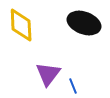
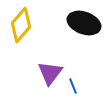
yellow diamond: rotated 44 degrees clockwise
purple triangle: moved 2 px right, 1 px up
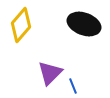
black ellipse: moved 1 px down
purple triangle: rotated 8 degrees clockwise
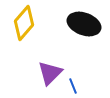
yellow diamond: moved 3 px right, 2 px up
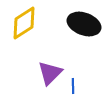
yellow diamond: rotated 16 degrees clockwise
blue line: rotated 21 degrees clockwise
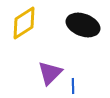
black ellipse: moved 1 px left, 1 px down
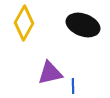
yellow diamond: rotated 28 degrees counterclockwise
purple triangle: rotated 32 degrees clockwise
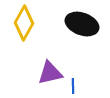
black ellipse: moved 1 px left, 1 px up
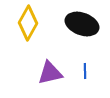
yellow diamond: moved 4 px right
blue line: moved 12 px right, 15 px up
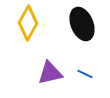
black ellipse: rotated 48 degrees clockwise
blue line: moved 3 px down; rotated 63 degrees counterclockwise
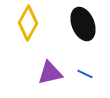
black ellipse: moved 1 px right
